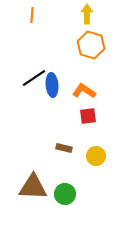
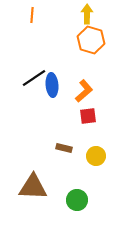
orange hexagon: moved 5 px up
orange L-shape: rotated 105 degrees clockwise
green circle: moved 12 px right, 6 px down
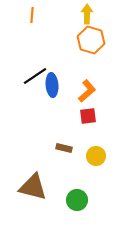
black line: moved 1 px right, 2 px up
orange L-shape: moved 3 px right
brown triangle: rotated 12 degrees clockwise
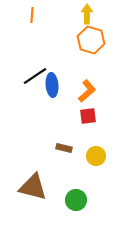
green circle: moved 1 px left
